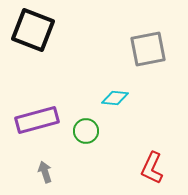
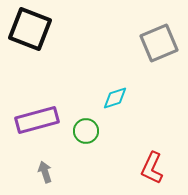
black square: moved 3 px left, 1 px up
gray square: moved 11 px right, 6 px up; rotated 12 degrees counterclockwise
cyan diamond: rotated 24 degrees counterclockwise
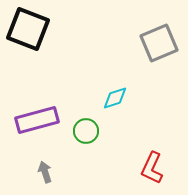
black square: moved 2 px left
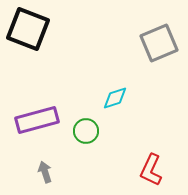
red L-shape: moved 1 px left, 2 px down
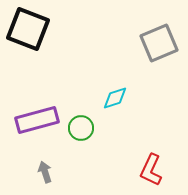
green circle: moved 5 px left, 3 px up
